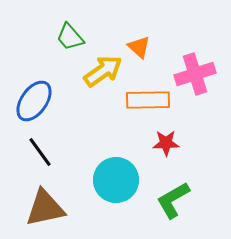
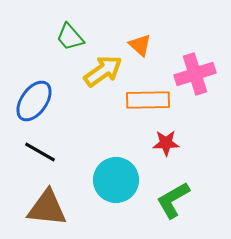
orange triangle: moved 1 px right, 2 px up
black line: rotated 24 degrees counterclockwise
brown triangle: moved 2 px right; rotated 18 degrees clockwise
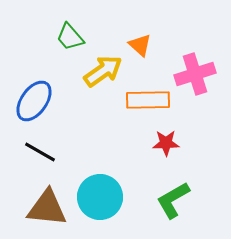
cyan circle: moved 16 px left, 17 px down
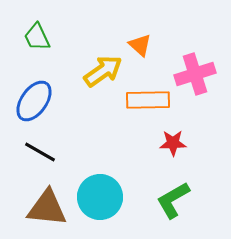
green trapezoid: moved 33 px left; rotated 16 degrees clockwise
red star: moved 7 px right
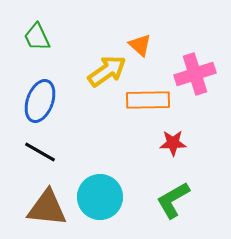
yellow arrow: moved 4 px right
blue ellipse: moved 6 px right; rotated 15 degrees counterclockwise
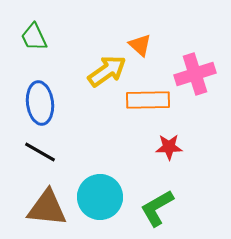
green trapezoid: moved 3 px left
blue ellipse: moved 2 px down; rotated 27 degrees counterclockwise
red star: moved 4 px left, 4 px down
green L-shape: moved 16 px left, 8 px down
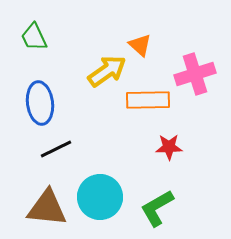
black line: moved 16 px right, 3 px up; rotated 56 degrees counterclockwise
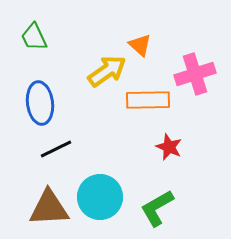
red star: rotated 24 degrees clockwise
brown triangle: moved 2 px right; rotated 9 degrees counterclockwise
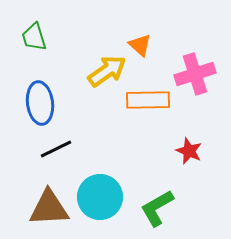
green trapezoid: rotated 8 degrees clockwise
red star: moved 20 px right, 4 px down
